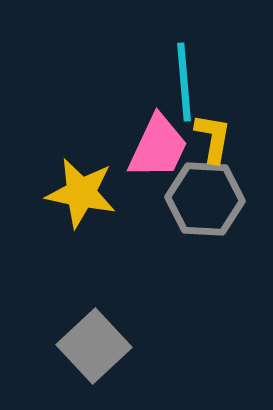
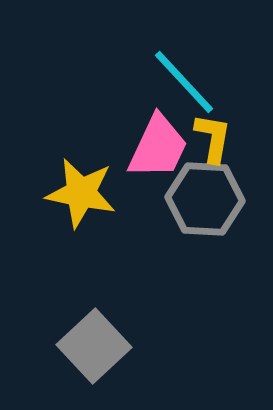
cyan line: rotated 38 degrees counterclockwise
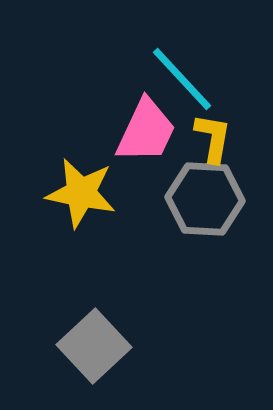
cyan line: moved 2 px left, 3 px up
pink trapezoid: moved 12 px left, 16 px up
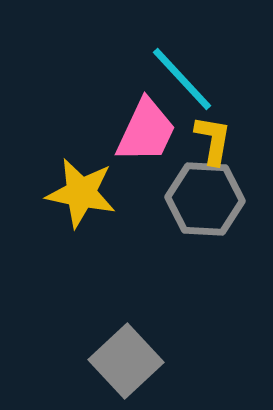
yellow L-shape: moved 2 px down
gray square: moved 32 px right, 15 px down
